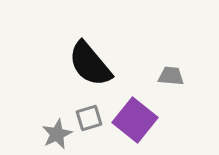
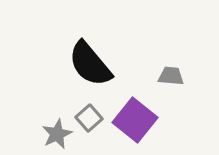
gray square: rotated 24 degrees counterclockwise
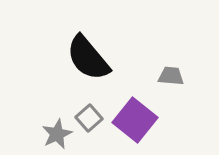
black semicircle: moved 2 px left, 6 px up
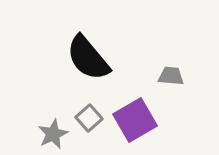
purple square: rotated 21 degrees clockwise
gray star: moved 4 px left
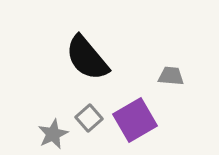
black semicircle: moved 1 px left
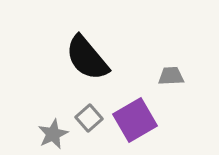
gray trapezoid: rotated 8 degrees counterclockwise
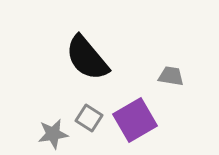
gray trapezoid: rotated 12 degrees clockwise
gray square: rotated 16 degrees counterclockwise
gray star: rotated 16 degrees clockwise
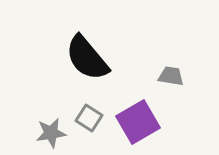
purple square: moved 3 px right, 2 px down
gray star: moved 2 px left, 1 px up
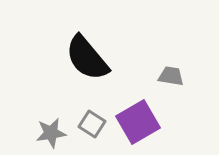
gray square: moved 3 px right, 6 px down
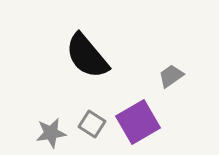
black semicircle: moved 2 px up
gray trapezoid: rotated 44 degrees counterclockwise
